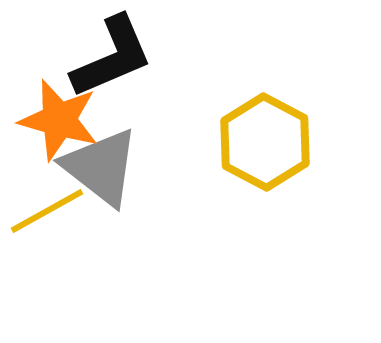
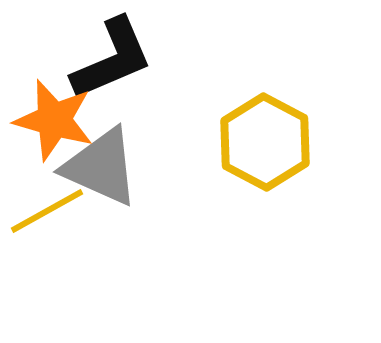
black L-shape: moved 2 px down
orange star: moved 5 px left
gray triangle: rotated 14 degrees counterclockwise
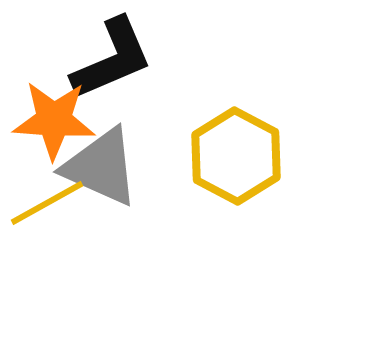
orange star: rotated 12 degrees counterclockwise
yellow hexagon: moved 29 px left, 14 px down
yellow line: moved 8 px up
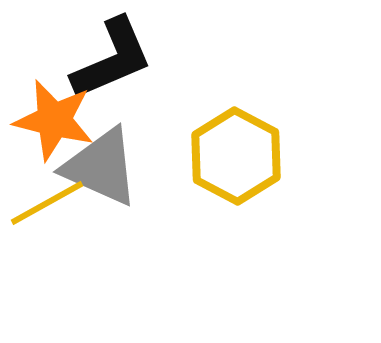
orange star: rotated 10 degrees clockwise
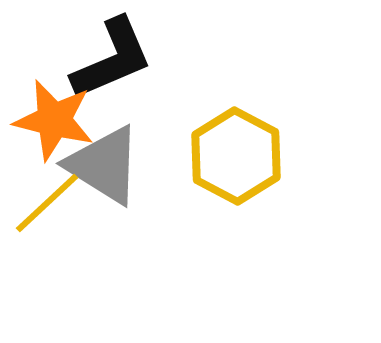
gray triangle: moved 3 px right, 2 px up; rotated 8 degrees clockwise
yellow line: rotated 14 degrees counterclockwise
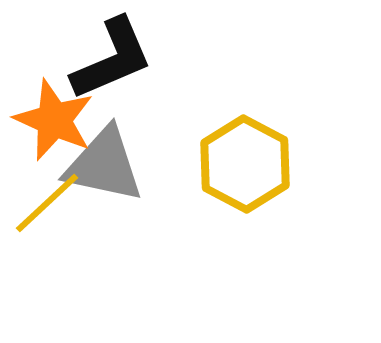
orange star: rotated 10 degrees clockwise
yellow hexagon: moved 9 px right, 8 px down
gray triangle: rotated 20 degrees counterclockwise
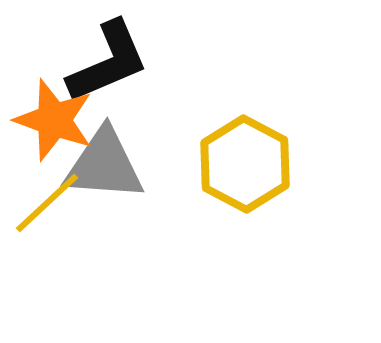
black L-shape: moved 4 px left, 3 px down
orange star: rotated 4 degrees counterclockwise
gray triangle: rotated 8 degrees counterclockwise
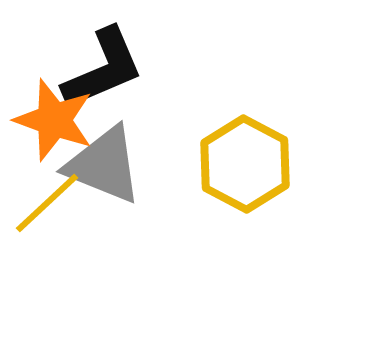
black L-shape: moved 5 px left, 7 px down
gray triangle: rotated 18 degrees clockwise
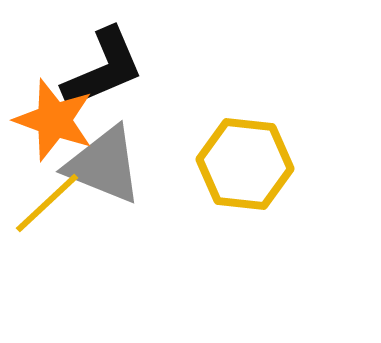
yellow hexagon: rotated 22 degrees counterclockwise
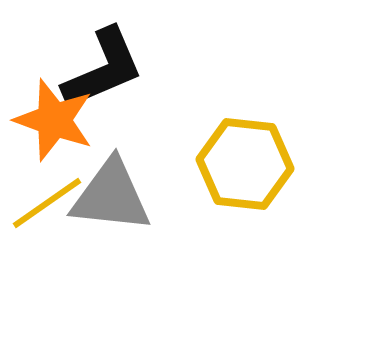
gray triangle: moved 7 px right, 31 px down; rotated 16 degrees counterclockwise
yellow line: rotated 8 degrees clockwise
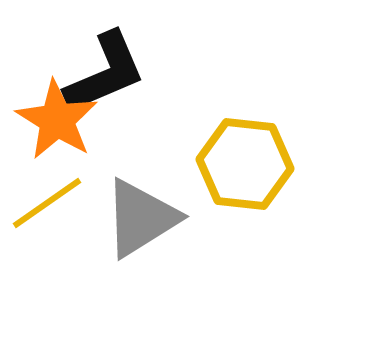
black L-shape: moved 2 px right, 4 px down
orange star: moved 3 px right; rotated 12 degrees clockwise
gray triangle: moved 30 px right, 22 px down; rotated 38 degrees counterclockwise
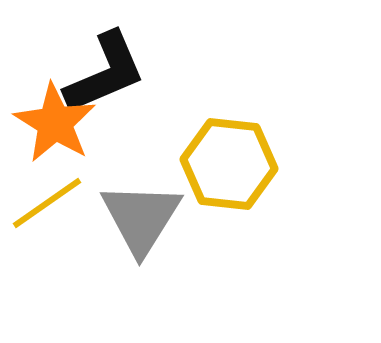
orange star: moved 2 px left, 3 px down
yellow hexagon: moved 16 px left
gray triangle: rotated 26 degrees counterclockwise
